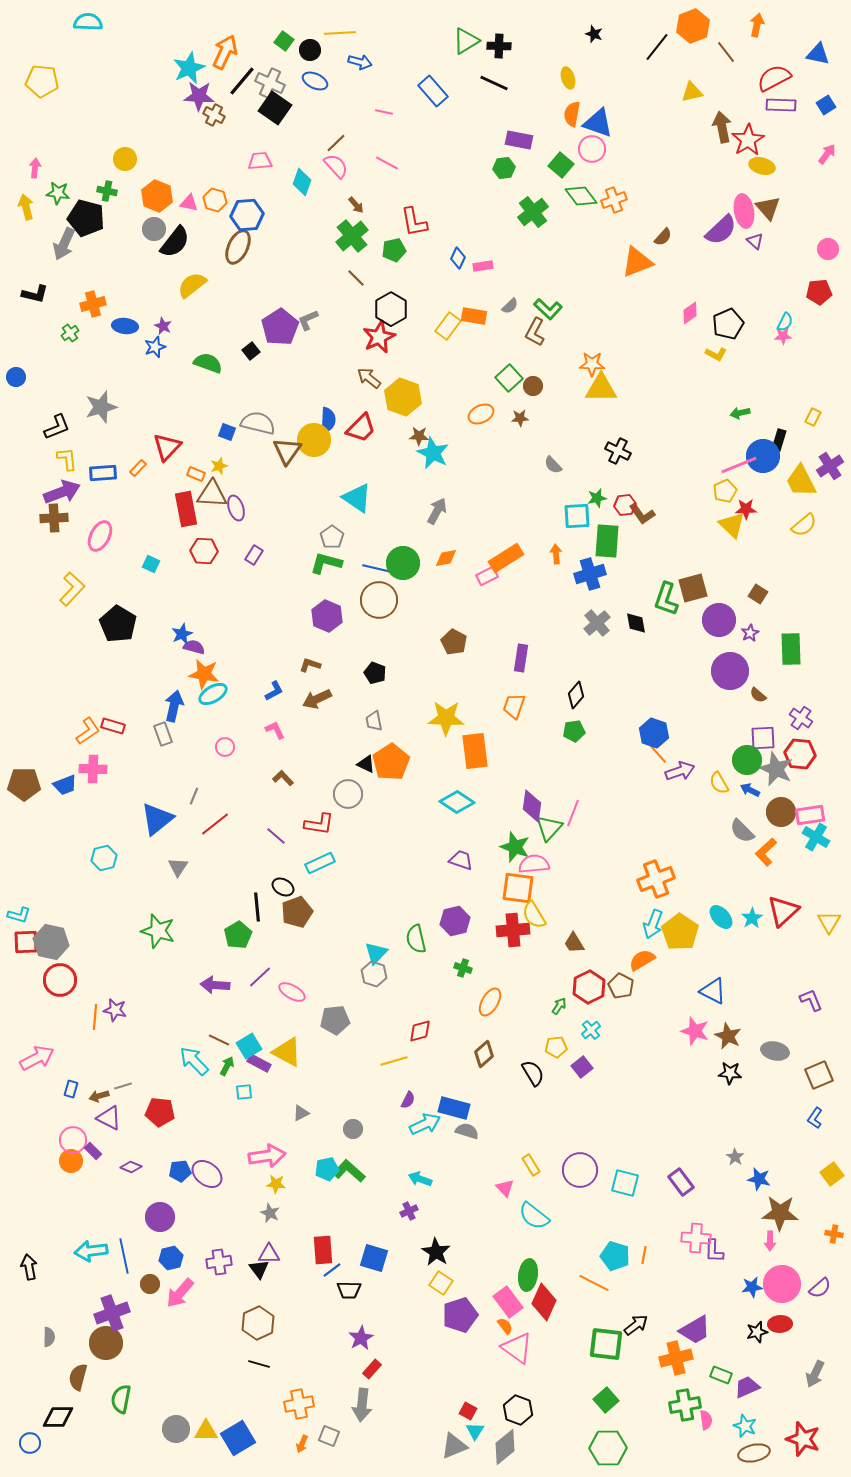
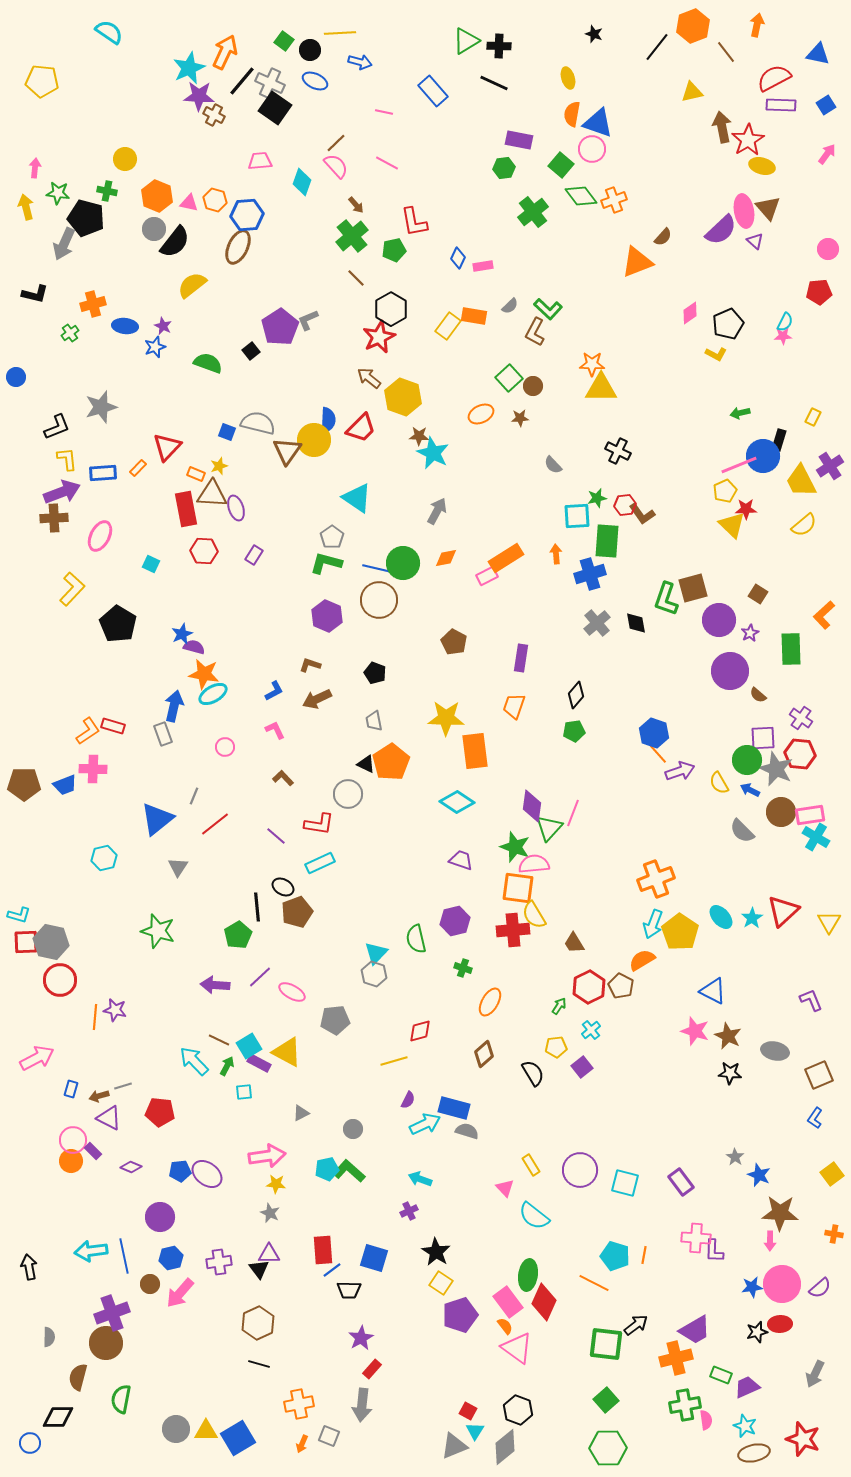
cyan semicircle at (88, 22): moved 21 px right, 10 px down; rotated 32 degrees clockwise
orange L-shape at (766, 852): moved 58 px right, 237 px up
blue star at (759, 1179): moved 4 px up; rotated 10 degrees clockwise
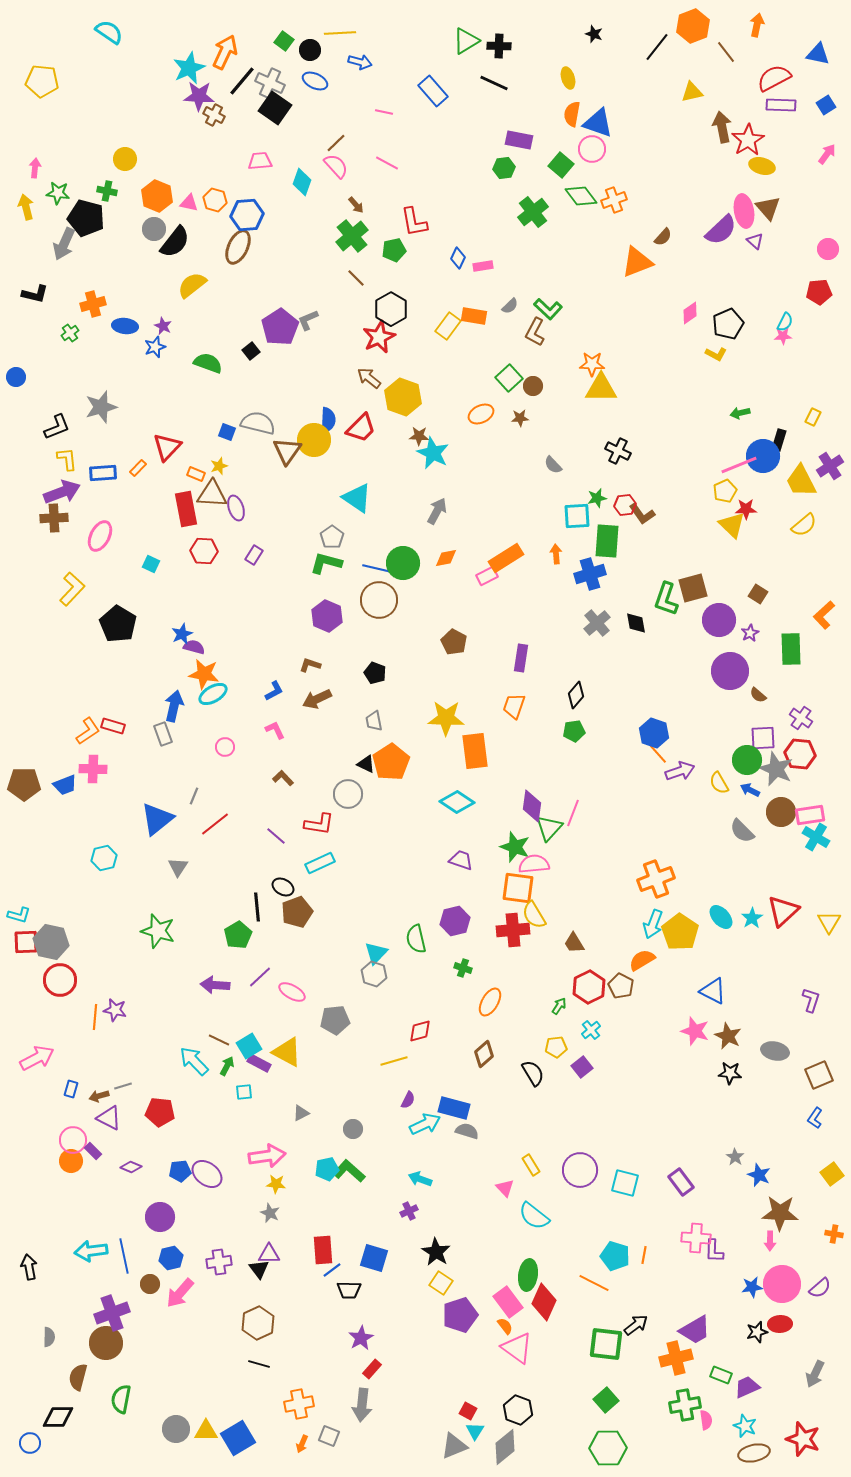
purple L-shape at (811, 1000): rotated 40 degrees clockwise
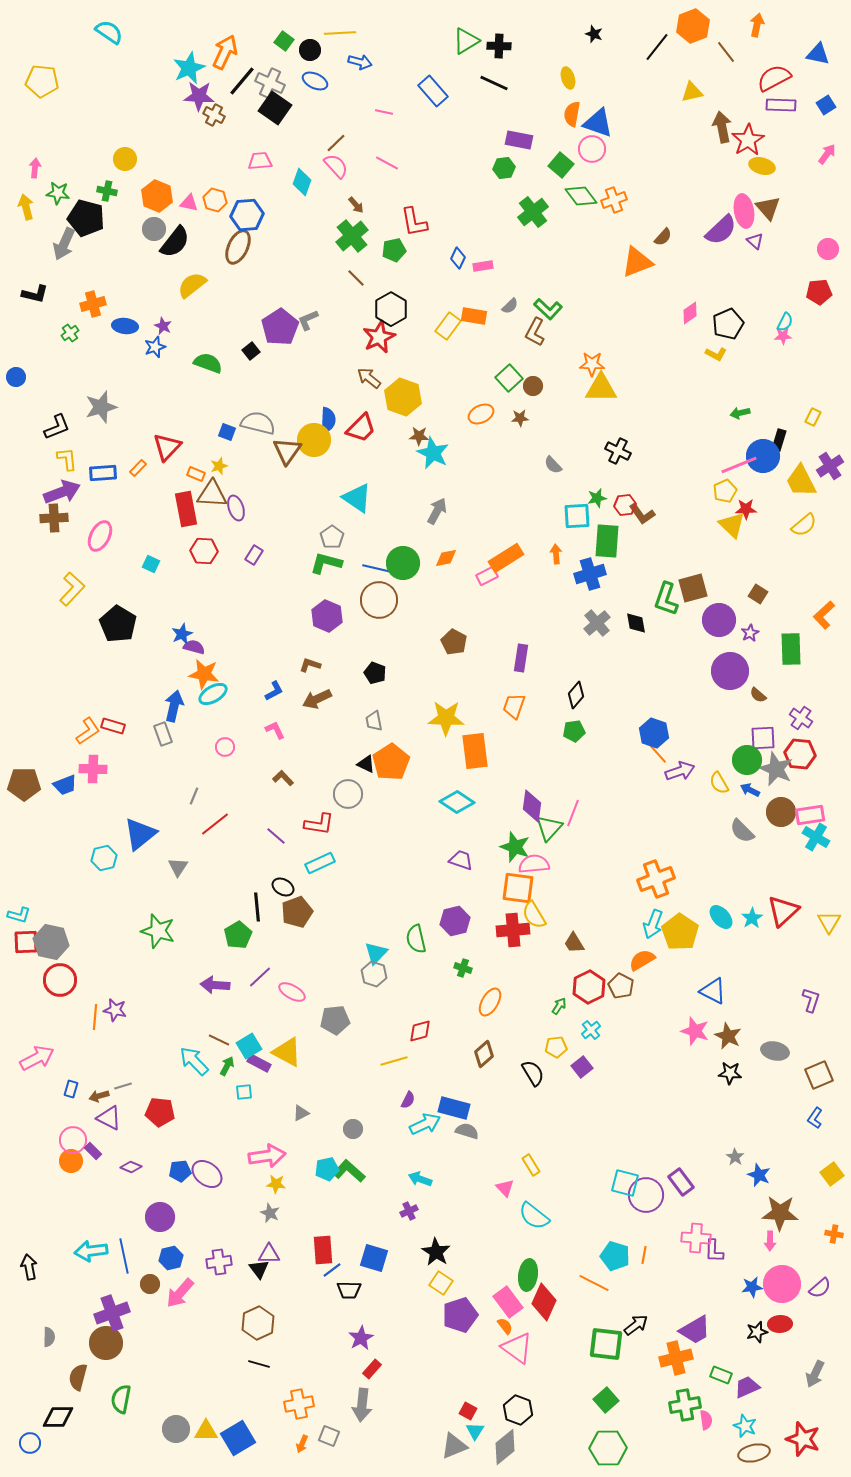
blue triangle at (157, 819): moved 17 px left, 15 px down
purple circle at (580, 1170): moved 66 px right, 25 px down
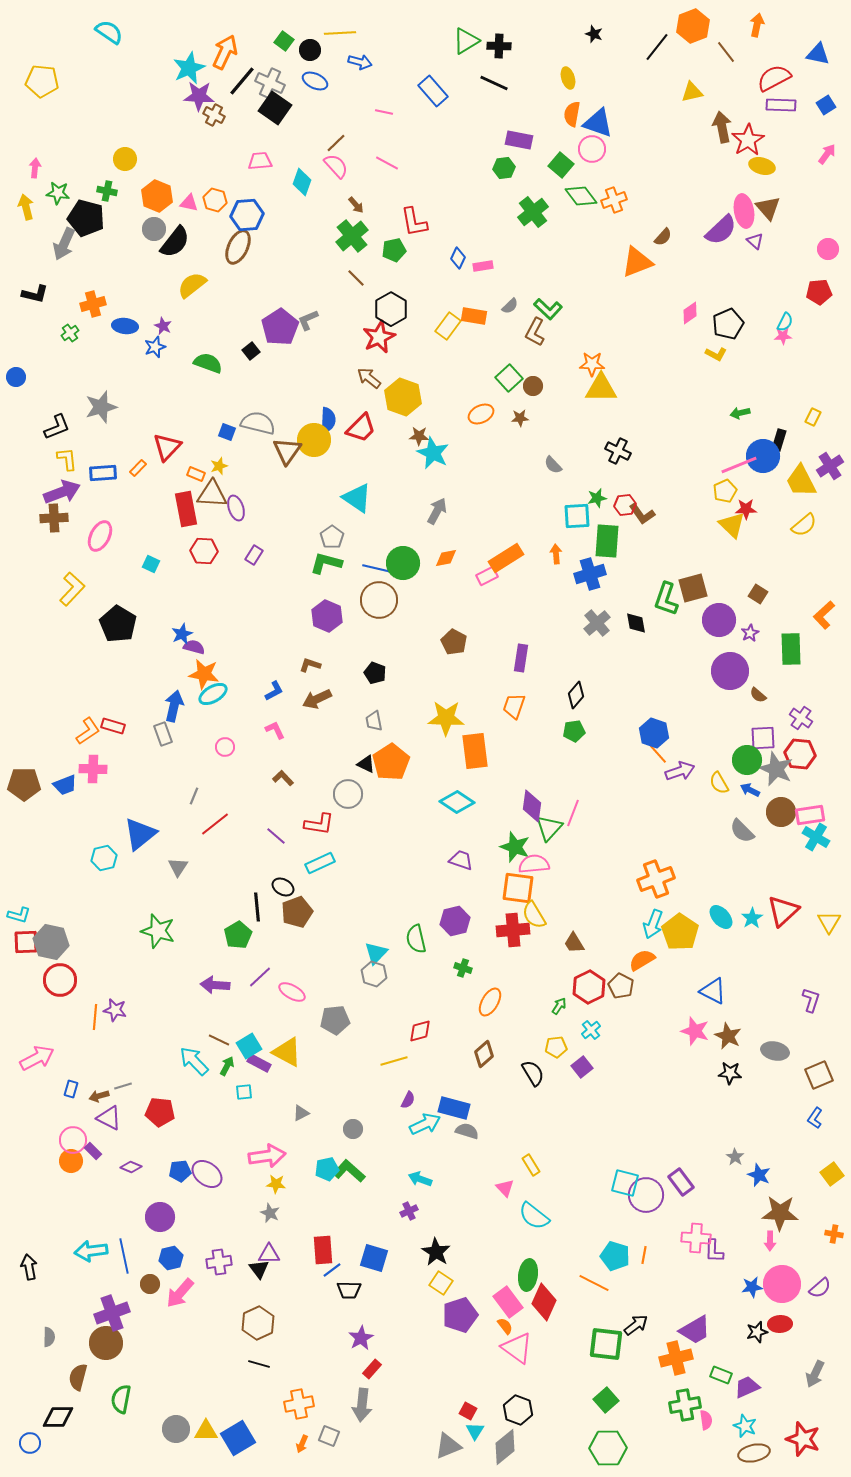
gray triangle at (454, 1446): moved 6 px left
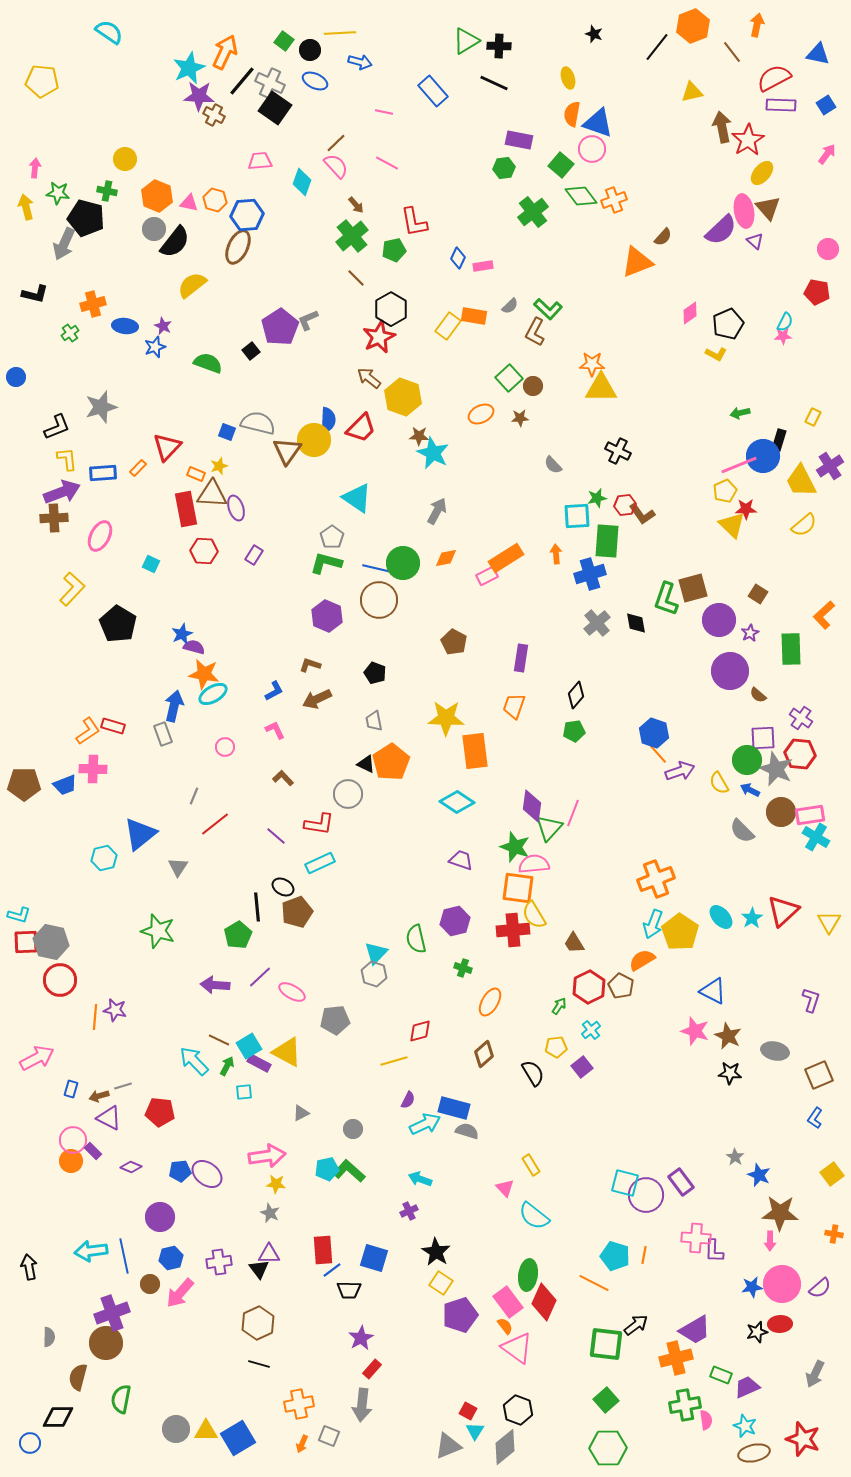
brown line at (726, 52): moved 6 px right
yellow ellipse at (762, 166): moved 7 px down; rotated 65 degrees counterclockwise
red pentagon at (819, 292): moved 2 px left; rotated 15 degrees clockwise
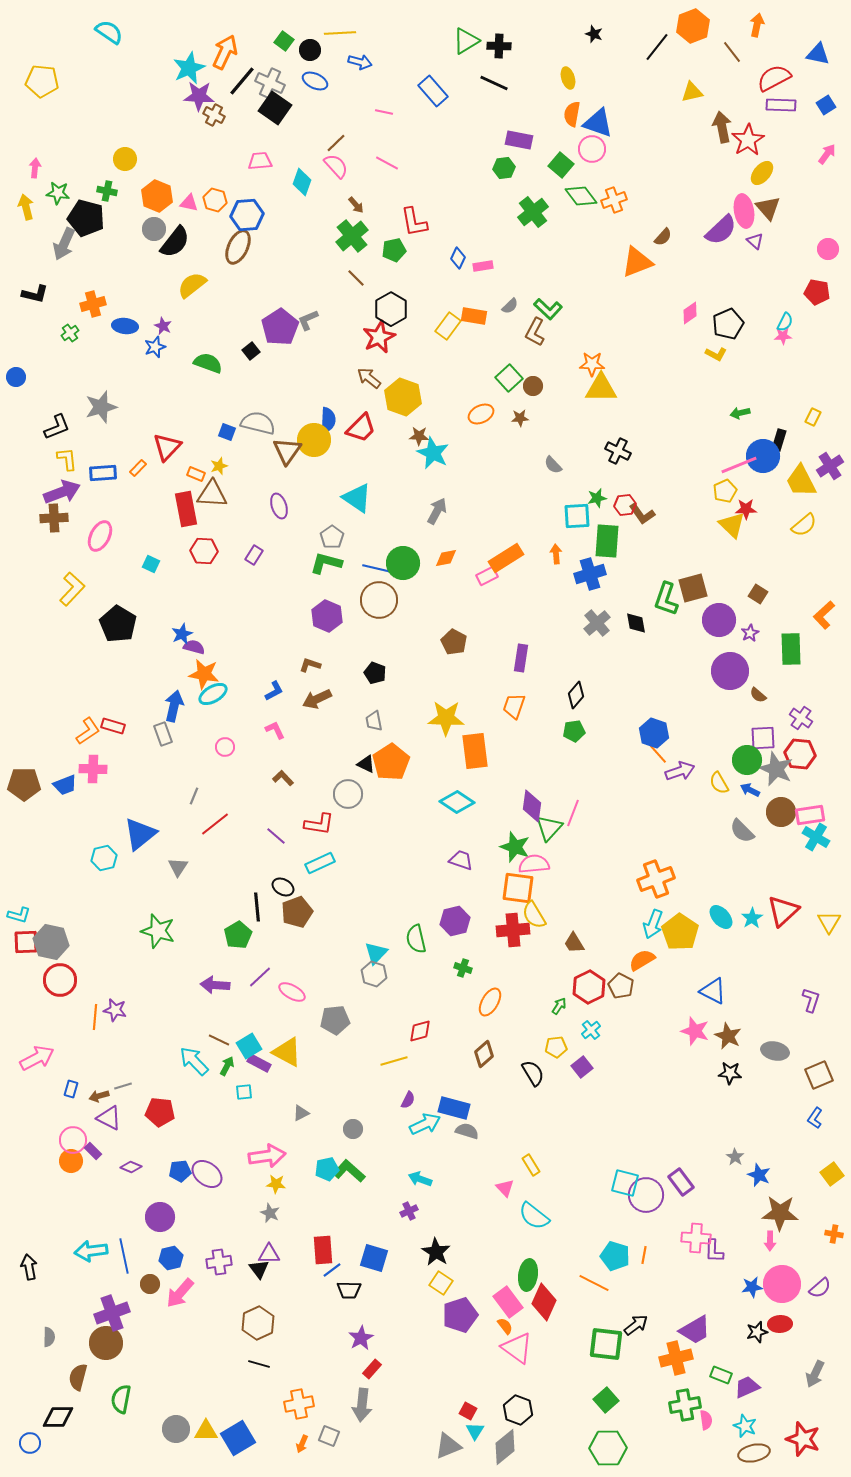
purple ellipse at (236, 508): moved 43 px right, 2 px up
